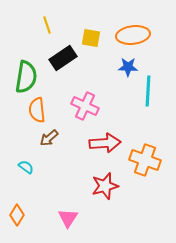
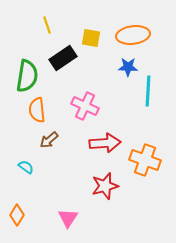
green semicircle: moved 1 px right, 1 px up
brown arrow: moved 2 px down
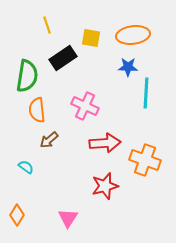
cyan line: moved 2 px left, 2 px down
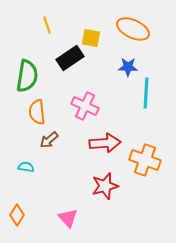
orange ellipse: moved 6 px up; rotated 32 degrees clockwise
black rectangle: moved 7 px right
orange semicircle: moved 2 px down
cyan semicircle: rotated 28 degrees counterclockwise
pink triangle: rotated 15 degrees counterclockwise
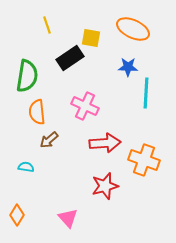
orange cross: moved 1 px left
